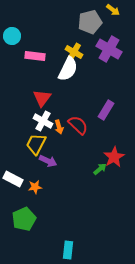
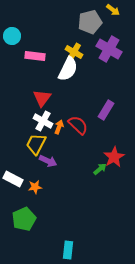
orange arrow: rotated 144 degrees counterclockwise
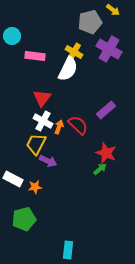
purple rectangle: rotated 18 degrees clockwise
red star: moved 8 px left, 4 px up; rotated 20 degrees counterclockwise
green pentagon: rotated 10 degrees clockwise
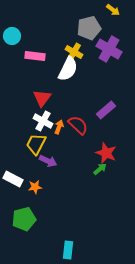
gray pentagon: moved 1 px left, 6 px down
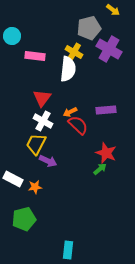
white semicircle: rotated 20 degrees counterclockwise
purple rectangle: rotated 36 degrees clockwise
orange arrow: moved 11 px right, 15 px up; rotated 136 degrees counterclockwise
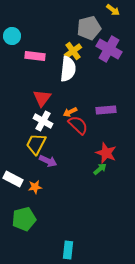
yellow cross: moved 1 px left, 1 px up; rotated 24 degrees clockwise
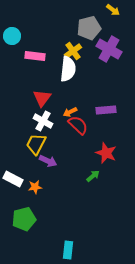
green arrow: moved 7 px left, 7 px down
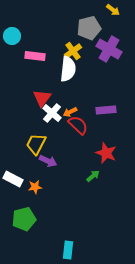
white cross: moved 9 px right, 8 px up; rotated 12 degrees clockwise
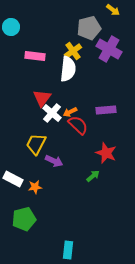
cyan circle: moved 1 px left, 9 px up
purple arrow: moved 6 px right
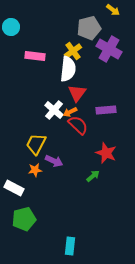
red triangle: moved 35 px right, 5 px up
white cross: moved 2 px right, 3 px up
white rectangle: moved 1 px right, 9 px down
orange star: moved 17 px up
cyan rectangle: moved 2 px right, 4 px up
